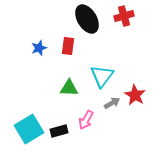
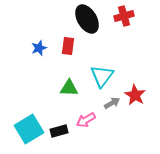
pink arrow: rotated 30 degrees clockwise
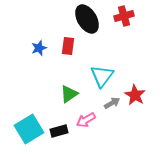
green triangle: moved 6 px down; rotated 36 degrees counterclockwise
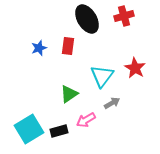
red star: moved 27 px up
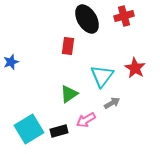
blue star: moved 28 px left, 14 px down
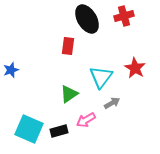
blue star: moved 8 px down
cyan triangle: moved 1 px left, 1 px down
cyan square: rotated 36 degrees counterclockwise
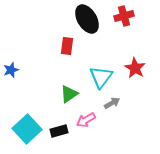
red rectangle: moved 1 px left
cyan square: moved 2 px left; rotated 24 degrees clockwise
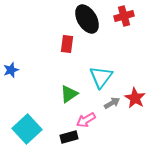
red rectangle: moved 2 px up
red star: moved 30 px down
black rectangle: moved 10 px right, 6 px down
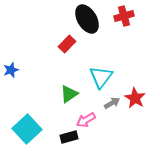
red rectangle: rotated 36 degrees clockwise
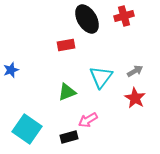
red rectangle: moved 1 px left, 1 px down; rotated 36 degrees clockwise
green triangle: moved 2 px left, 2 px up; rotated 12 degrees clockwise
gray arrow: moved 23 px right, 32 px up
pink arrow: moved 2 px right
cyan square: rotated 12 degrees counterclockwise
